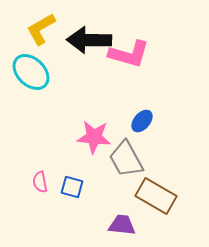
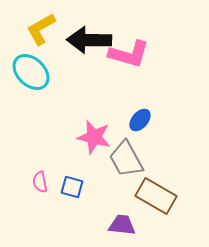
blue ellipse: moved 2 px left, 1 px up
pink star: rotated 8 degrees clockwise
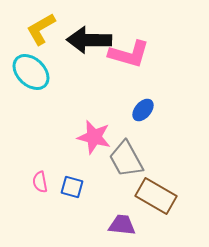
blue ellipse: moved 3 px right, 10 px up
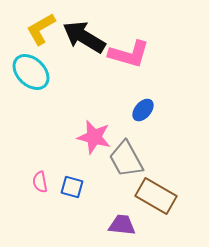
black arrow: moved 5 px left, 3 px up; rotated 30 degrees clockwise
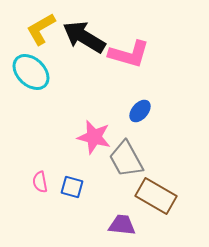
blue ellipse: moved 3 px left, 1 px down
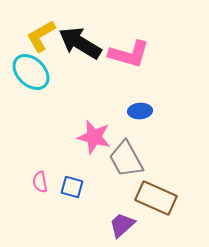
yellow L-shape: moved 7 px down
black arrow: moved 4 px left, 6 px down
blue ellipse: rotated 45 degrees clockwise
brown rectangle: moved 2 px down; rotated 6 degrees counterclockwise
purple trapezoid: rotated 48 degrees counterclockwise
